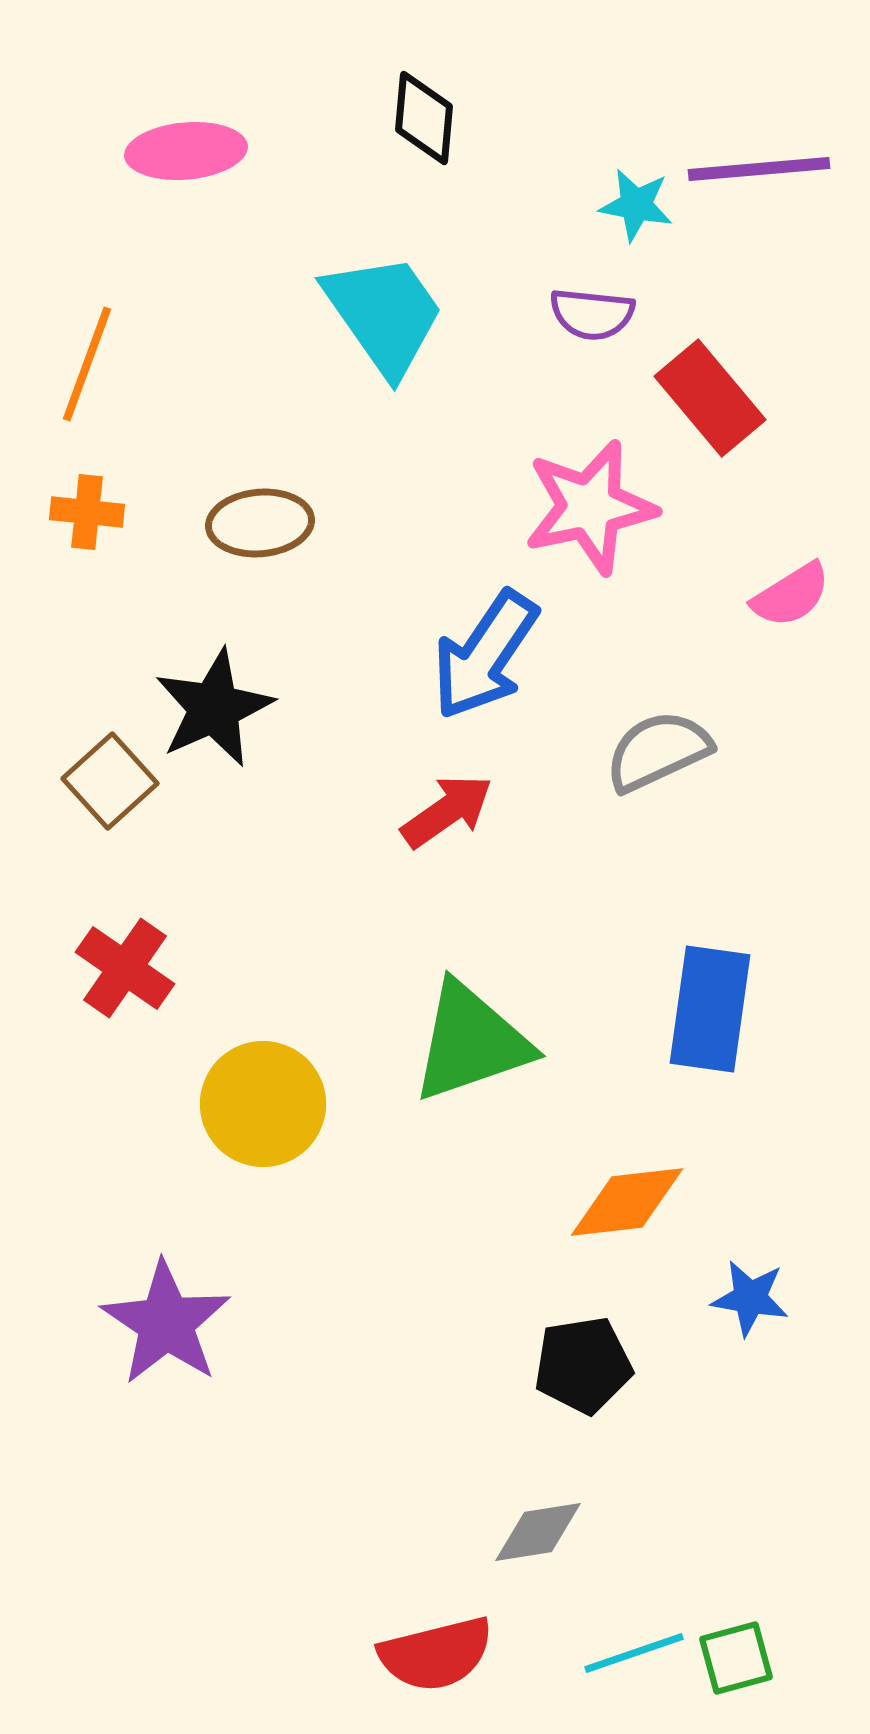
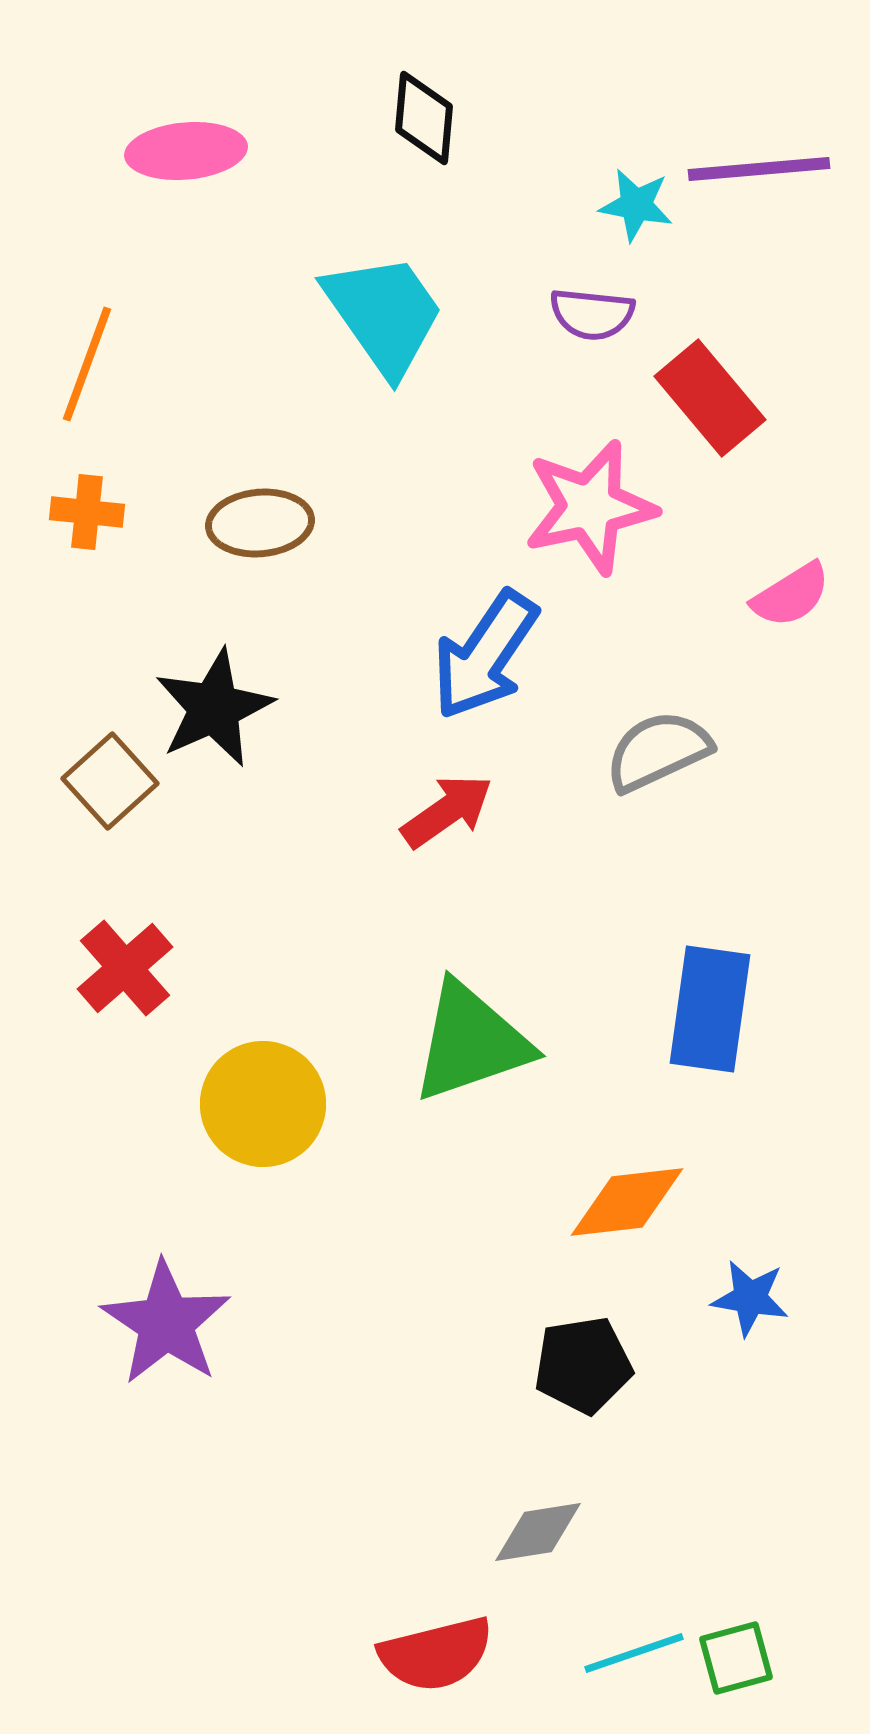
red cross: rotated 14 degrees clockwise
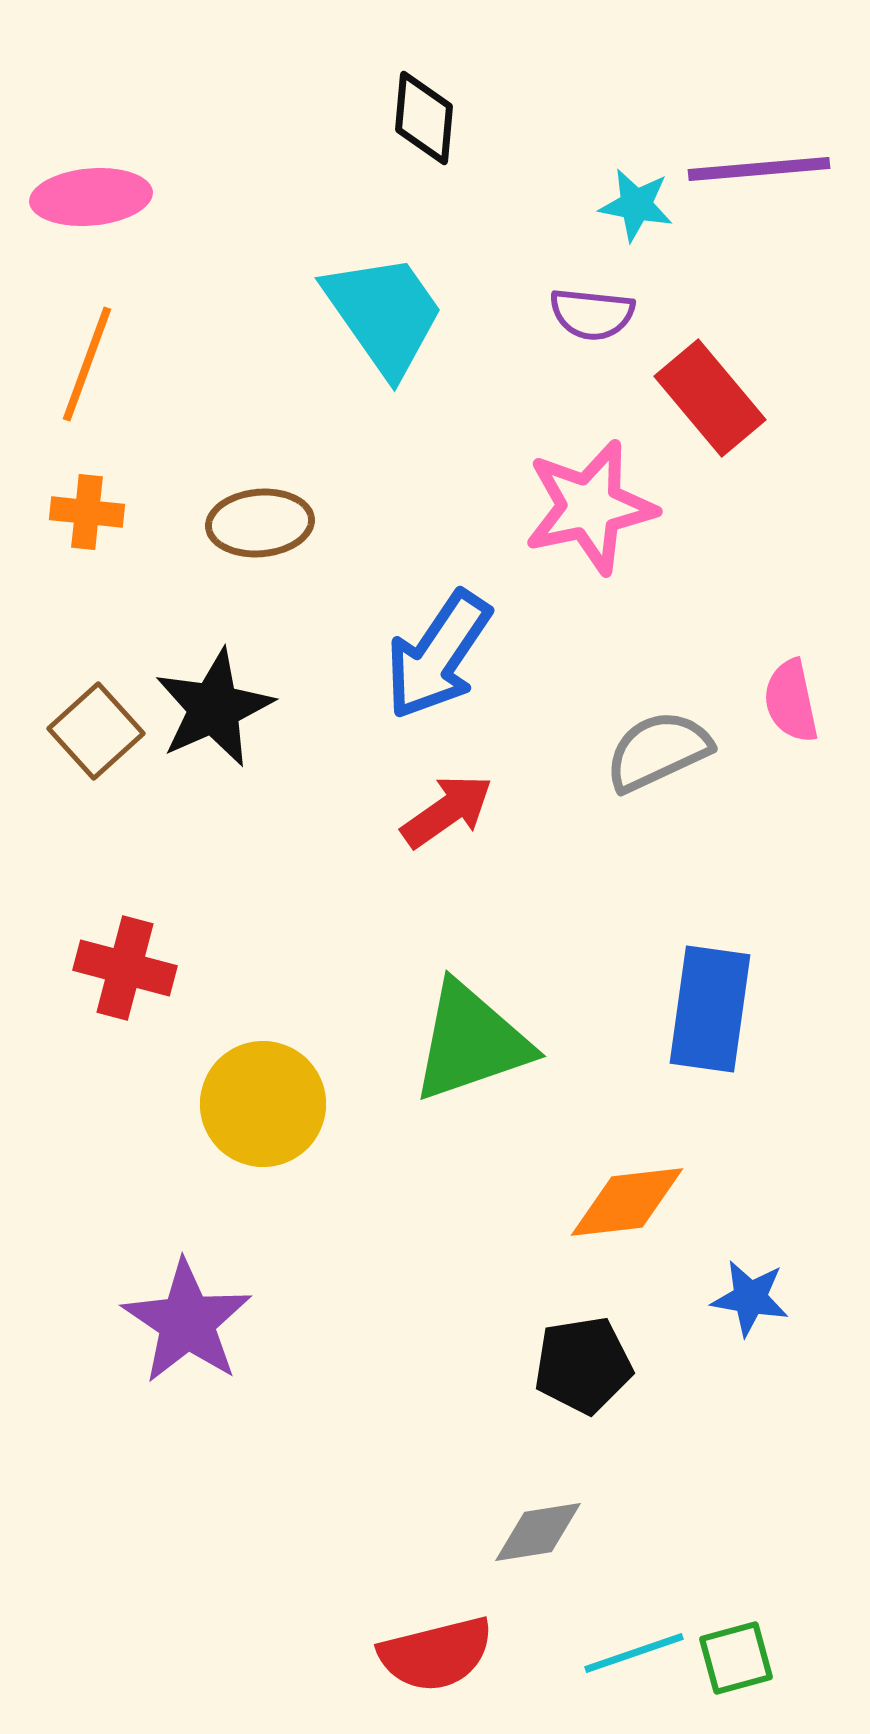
pink ellipse: moved 95 px left, 46 px down
pink semicircle: moved 106 px down; rotated 110 degrees clockwise
blue arrow: moved 47 px left
brown square: moved 14 px left, 50 px up
red cross: rotated 34 degrees counterclockwise
purple star: moved 21 px right, 1 px up
